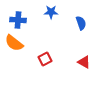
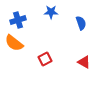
blue cross: rotated 21 degrees counterclockwise
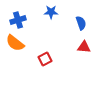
orange semicircle: moved 1 px right
red triangle: moved 15 px up; rotated 24 degrees counterclockwise
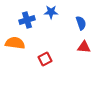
blue cross: moved 9 px right
orange semicircle: rotated 150 degrees clockwise
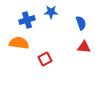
orange semicircle: moved 4 px right
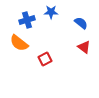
blue semicircle: rotated 32 degrees counterclockwise
orange semicircle: rotated 150 degrees counterclockwise
red triangle: rotated 32 degrees clockwise
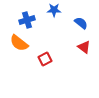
blue star: moved 3 px right, 2 px up
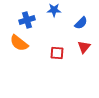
blue semicircle: rotated 96 degrees clockwise
red triangle: rotated 32 degrees clockwise
red square: moved 12 px right, 6 px up; rotated 32 degrees clockwise
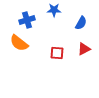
blue semicircle: rotated 16 degrees counterclockwise
red triangle: moved 2 px down; rotated 24 degrees clockwise
